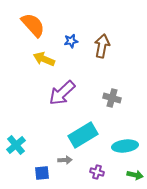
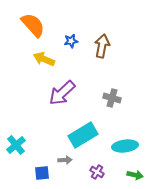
purple cross: rotated 16 degrees clockwise
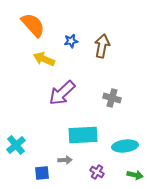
cyan rectangle: rotated 28 degrees clockwise
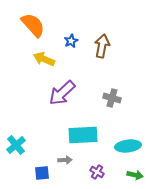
blue star: rotated 16 degrees counterclockwise
cyan ellipse: moved 3 px right
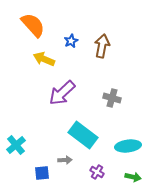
cyan rectangle: rotated 40 degrees clockwise
green arrow: moved 2 px left, 2 px down
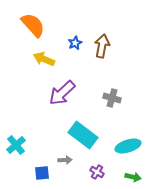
blue star: moved 4 px right, 2 px down
cyan ellipse: rotated 10 degrees counterclockwise
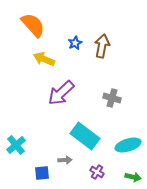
purple arrow: moved 1 px left
cyan rectangle: moved 2 px right, 1 px down
cyan ellipse: moved 1 px up
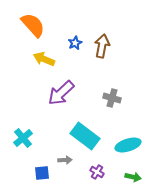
cyan cross: moved 7 px right, 7 px up
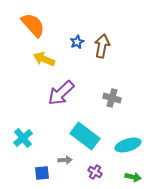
blue star: moved 2 px right, 1 px up
purple cross: moved 2 px left
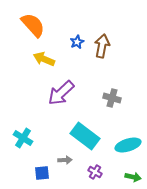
cyan cross: rotated 18 degrees counterclockwise
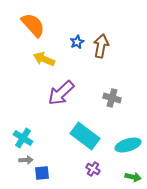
brown arrow: moved 1 px left
gray arrow: moved 39 px left
purple cross: moved 2 px left, 3 px up
